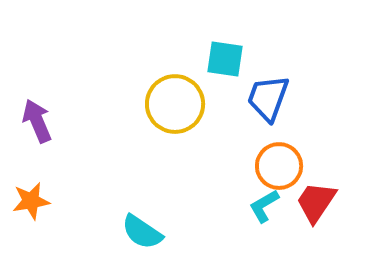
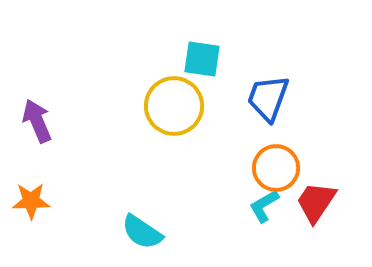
cyan square: moved 23 px left
yellow circle: moved 1 px left, 2 px down
orange circle: moved 3 px left, 2 px down
orange star: rotated 9 degrees clockwise
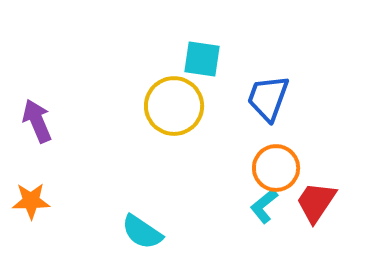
cyan L-shape: rotated 9 degrees counterclockwise
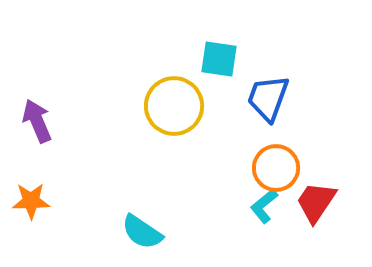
cyan square: moved 17 px right
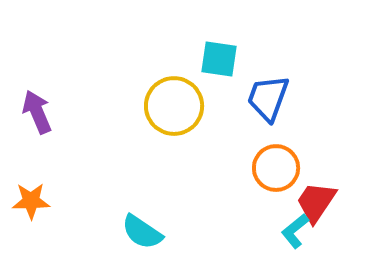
purple arrow: moved 9 px up
cyan L-shape: moved 31 px right, 25 px down
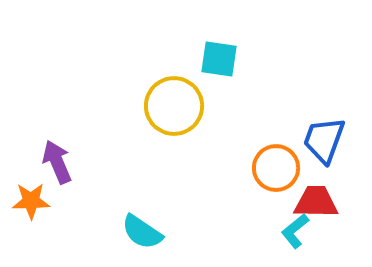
blue trapezoid: moved 56 px right, 42 px down
purple arrow: moved 20 px right, 50 px down
red trapezoid: rotated 57 degrees clockwise
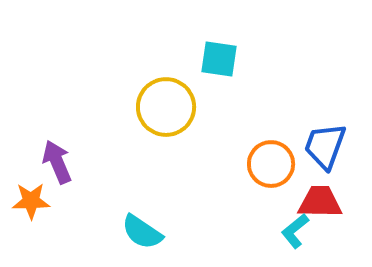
yellow circle: moved 8 px left, 1 px down
blue trapezoid: moved 1 px right, 6 px down
orange circle: moved 5 px left, 4 px up
red trapezoid: moved 4 px right
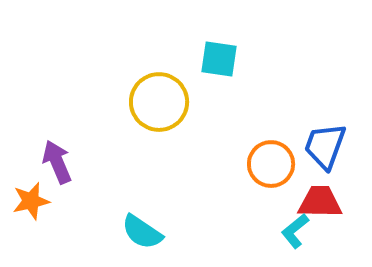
yellow circle: moved 7 px left, 5 px up
orange star: rotated 12 degrees counterclockwise
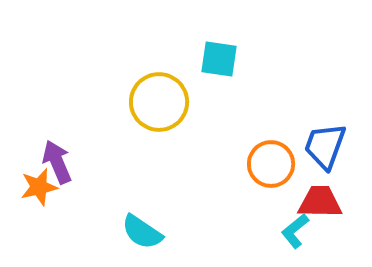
orange star: moved 8 px right, 14 px up
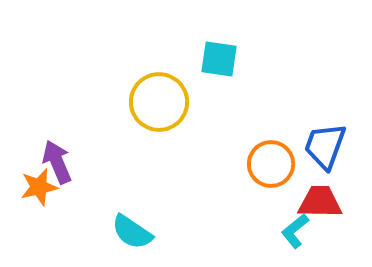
cyan semicircle: moved 10 px left
